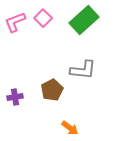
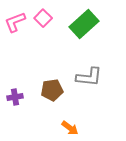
green rectangle: moved 4 px down
gray L-shape: moved 6 px right, 7 px down
brown pentagon: rotated 20 degrees clockwise
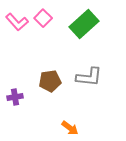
pink L-shape: moved 2 px right; rotated 110 degrees counterclockwise
brown pentagon: moved 2 px left, 9 px up
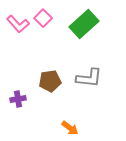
pink L-shape: moved 1 px right, 2 px down
gray L-shape: moved 1 px down
purple cross: moved 3 px right, 2 px down
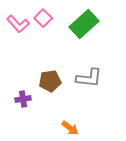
purple cross: moved 5 px right
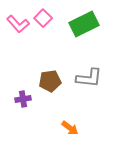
green rectangle: rotated 16 degrees clockwise
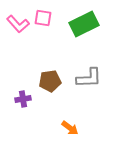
pink square: rotated 36 degrees counterclockwise
gray L-shape: rotated 8 degrees counterclockwise
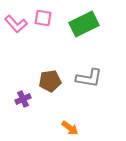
pink L-shape: moved 2 px left
gray L-shape: rotated 12 degrees clockwise
purple cross: rotated 14 degrees counterclockwise
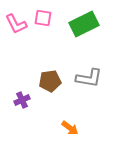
pink L-shape: rotated 15 degrees clockwise
purple cross: moved 1 px left, 1 px down
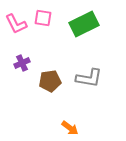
purple cross: moved 37 px up
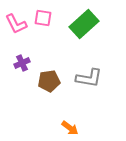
green rectangle: rotated 16 degrees counterclockwise
brown pentagon: moved 1 px left
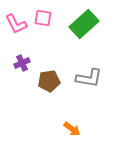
orange arrow: moved 2 px right, 1 px down
